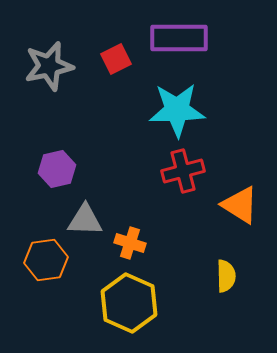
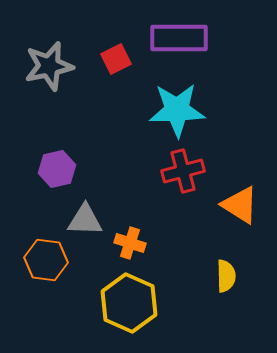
orange hexagon: rotated 15 degrees clockwise
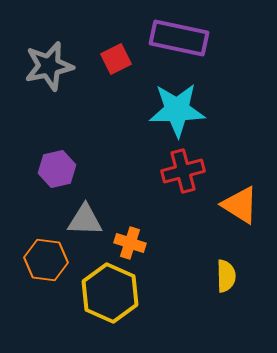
purple rectangle: rotated 12 degrees clockwise
yellow hexagon: moved 19 px left, 10 px up
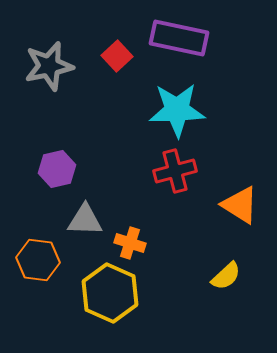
red square: moved 1 px right, 3 px up; rotated 16 degrees counterclockwise
red cross: moved 8 px left
orange hexagon: moved 8 px left
yellow semicircle: rotated 48 degrees clockwise
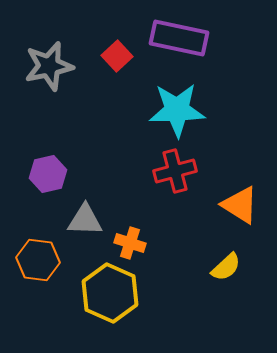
purple hexagon: moved 9 px left, 5 px down
yellow semicircle: moved 9 px up
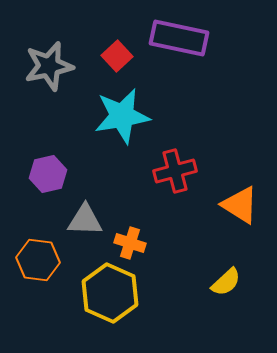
cyan star: moved 55 px left, 6 px down; rotated 8 degrees counterclockwise
yellow semicircle: moved 15 px down
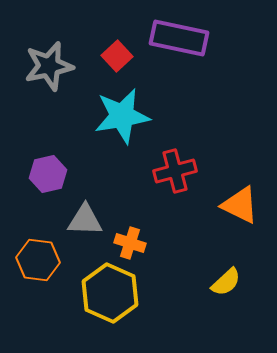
orange triangle: rotated 6 degrees counterclockwise
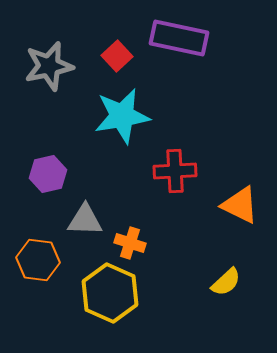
red cross: rotated 12 degrees clockwise
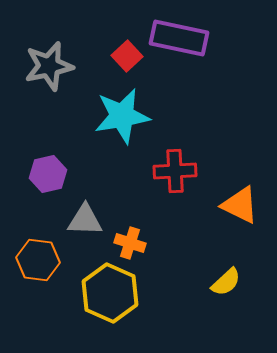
red square: moved 10 px right
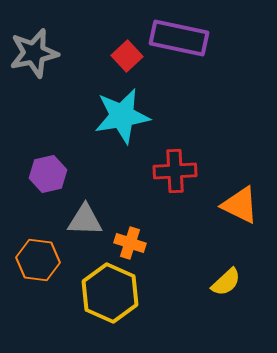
gray star: moved 15 px left, 13 px up
